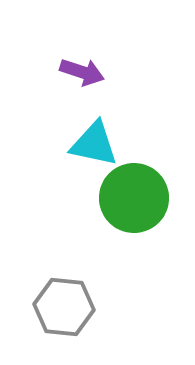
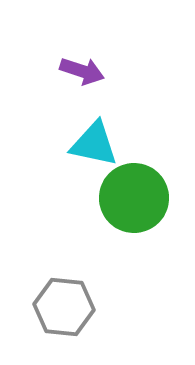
purple arrow: moved 1 px up
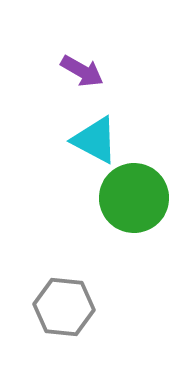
purple arrow: rotated 12 degrees clockwise
cyan triangle: moved 1 px right, 4 px up; rotated 16 degrees clockwise
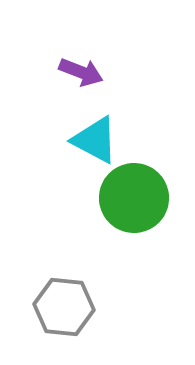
purple arrow: moved 1 px left, 1 px down; rotated 9 degrees counterclockwise
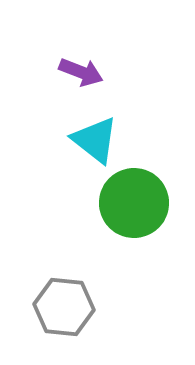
cyan triangle: rotated 10 degrees clockwise
green circle: moved 5 px down
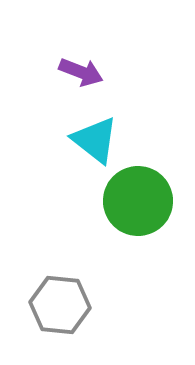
green circle: moved 4 px right, 2 px up
gray hexagon: moved 4 px left, 2 px up
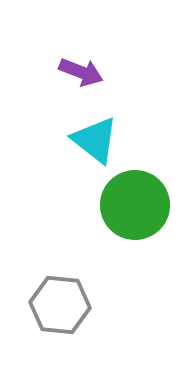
green circle: moved 3 px left, 4 px down
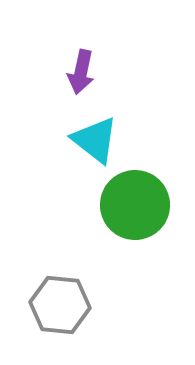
purple arrow: rotated 81 degrees clockwise
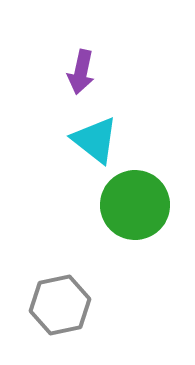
gray hexagon: rotated 18 degrees counterclockwise
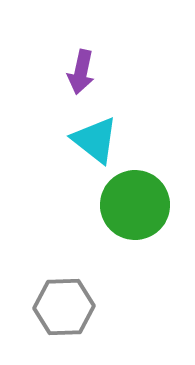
gray hexagon: moved 4 px right, 2 px down; rotated 10 degrees clockwise
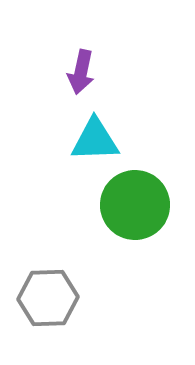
cyan triangle: rotated 40 degrees counterclockwise
gray hexagon: moved 16 px left, 9 px up
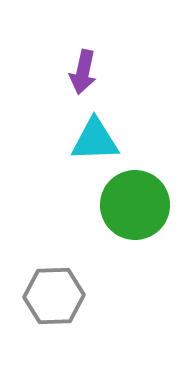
purple arrow: moved 2 px right
gray hexagon: moved 6 px right, 2 px up
